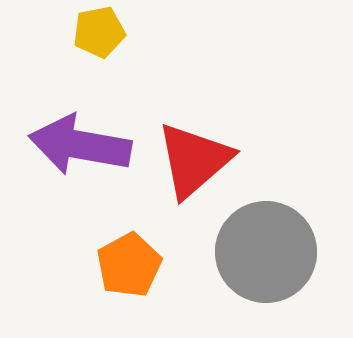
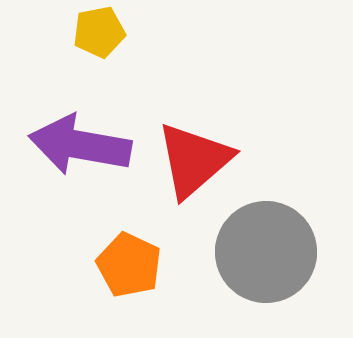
orange pentagon: rotated 18 degrees counterclockwise
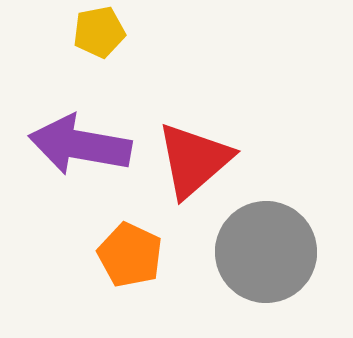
orange pentagon: moved 1 px right, 10 px up
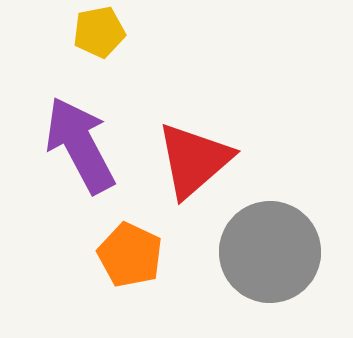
purple arrow: rotated 52 degrees clockwise
gray circle: moved 4 px right
